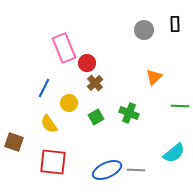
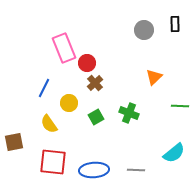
brown square: rotated 30 degrees counterclockwise
blue ellipse: moved 13 px left; rotated 20 degrees clockwise
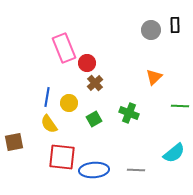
black rectangle: moved 1 px down
gray circle: moved 7 px right
blue line: moved 3 px right, 9 px down; rotated 18 degrees counterclockwise
green square: moved 2 px left, 2 px down
red square: moved 9 px right, 5 px up
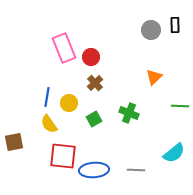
red circle: moved 4 px right, 6 px up
red square: moved 1 px right, 1 px up
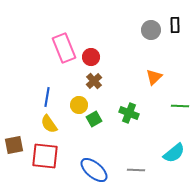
brown cross: moved 1 px left, 2 px up
yellow circle: moved 10 px right, 2 px down
brown square: moved 3 px down
red square: moved 18 px left
blue ellipse: rotated 44 degrees clockwise
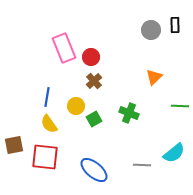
yellow circle: moved 3 px left, 1 px down
red square: moved 1 px down
gray line: moved 6 px right, 5 px up
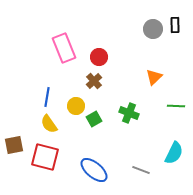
gray circle: moved 2 px right, 1 px up
red circle: moved 8 px right
green line: moved 4 px left
cyan semicircle: rotated 25 degrees counterclockwise
red square: rotated 8 degrees clockwise
gray line: moved 1 px left, 5 px down; rotated 18 degrees clockwise
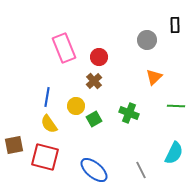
gray circle: moved 6 px left, 11 px down
gray line: rotated 42 degrees clockwise
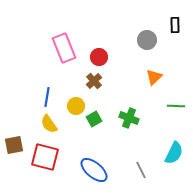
green cross: moved 5 px down
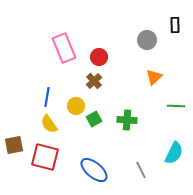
green cross: moved 2 px left, 2 px down; rotated 18 degrees counterclockwise
